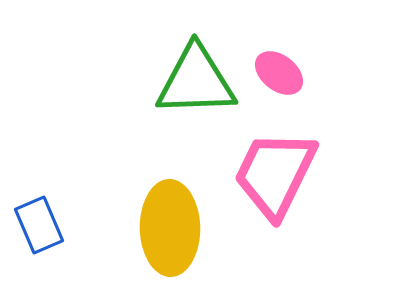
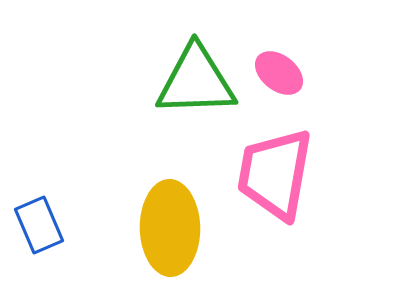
pink trapezoid: rotated 16 degrees counterclockwise
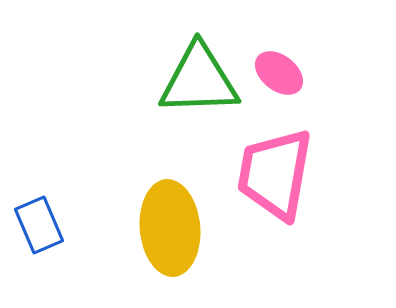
green triangle: moved 3 px right, 1 px up
yellow ellipse: rotated 4 degrees counterclockwise
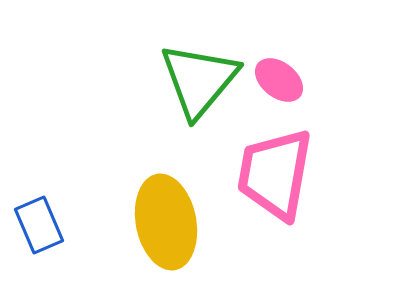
pink ellipse: moved 7 px down
green triangle: rotated 48 degrees counterclockwise
yellow ellipse: moved 4 px left, 6 px up; rotated 6 degrees counterclockwise
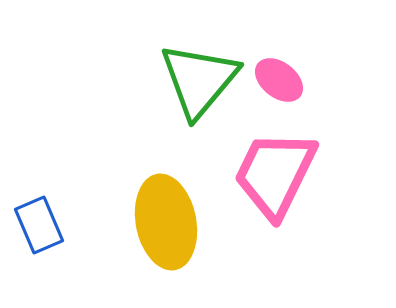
pink trapezoid: rotated 16 degrees clockwise
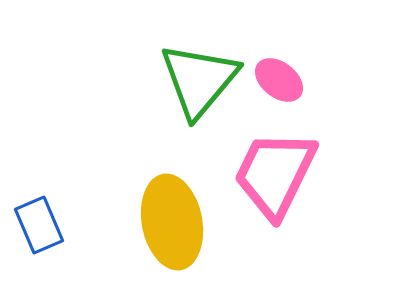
yellow ellipse: moved 6 px right
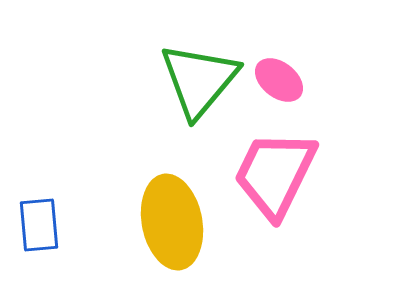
blue rectangle: rotated 18 degrees clockwise
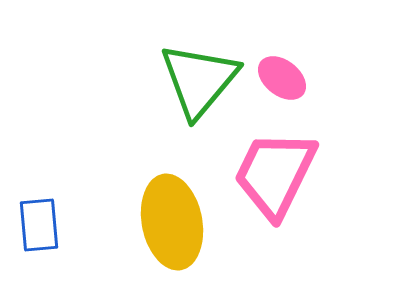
pink ellipse: moved 3 px right, 2 px up
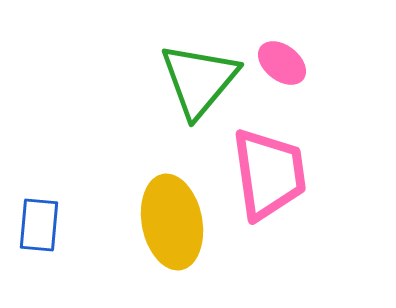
pink ellipse: moved 15 px up
pink trapezoid: moved 6 px left; rotated 146 degrees clockwise
blue rectangle: rotated 10 degrees clockwise
